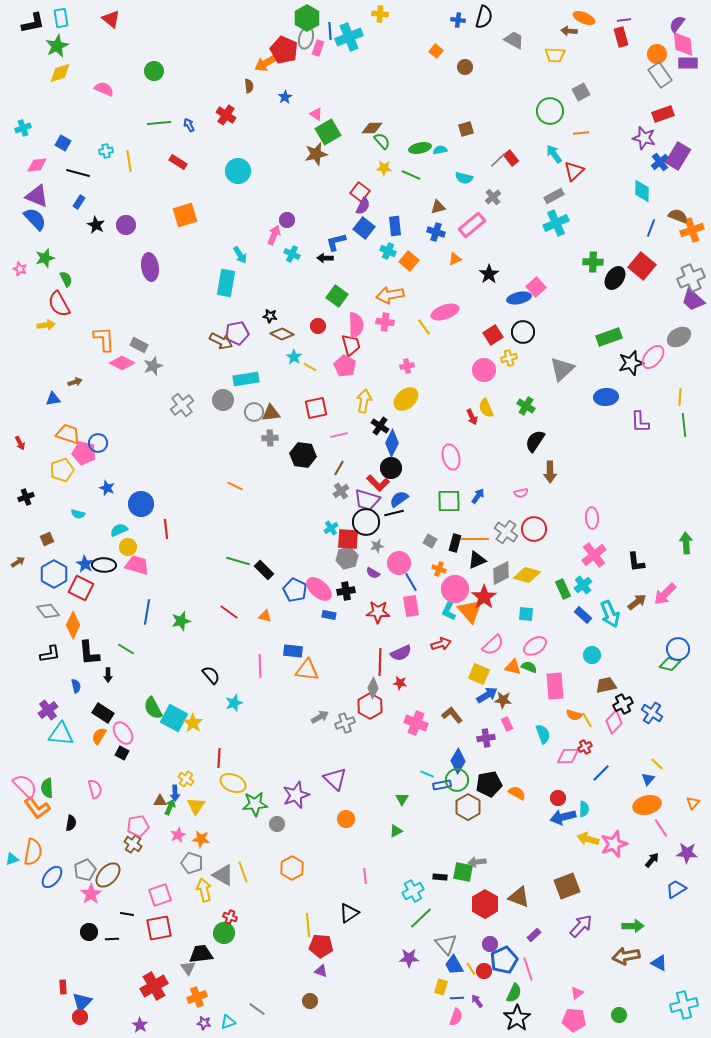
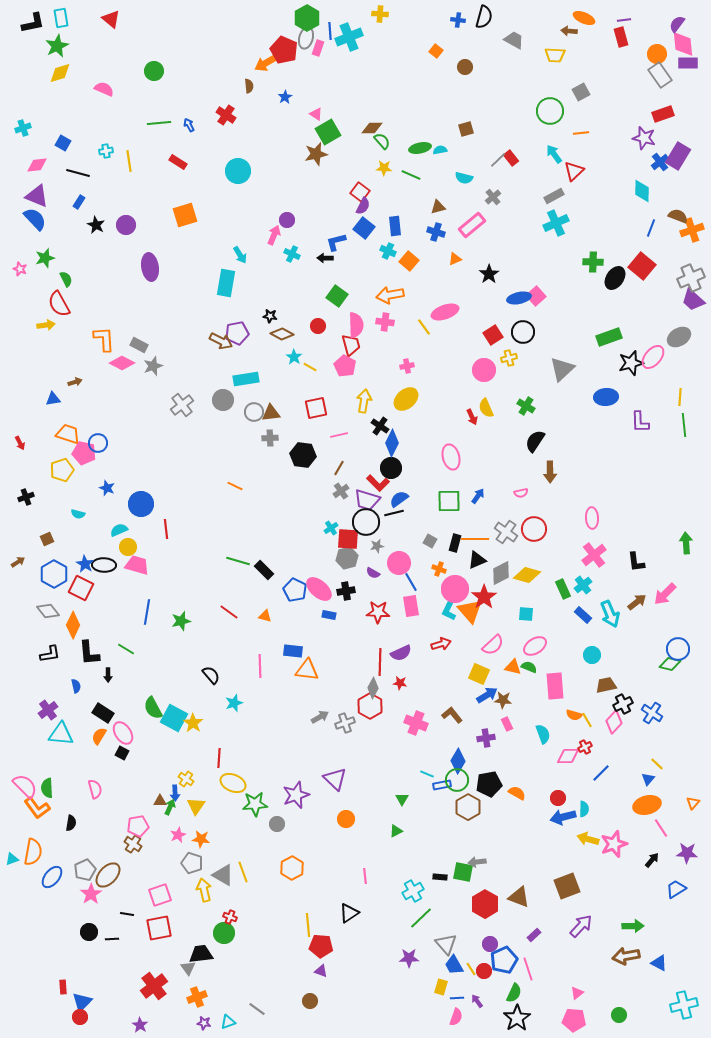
pink square at (536, 287): moved 9 px down
red cross at (154, 986): rotated 8 degrees counterclockwise
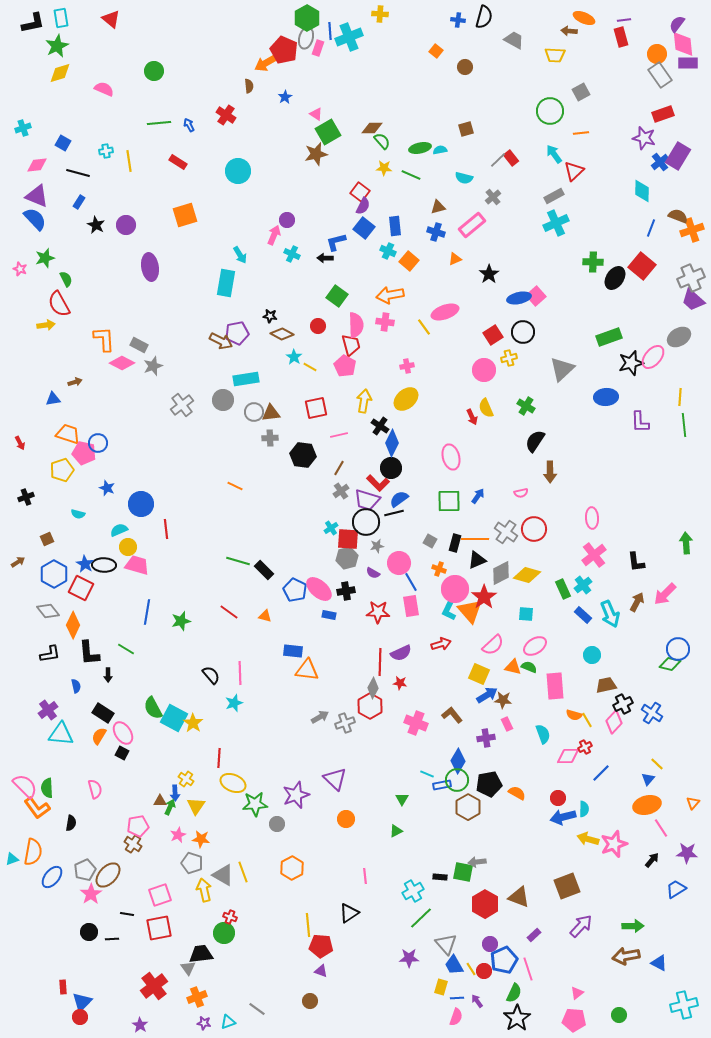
brown arrow at (637, 602): rotated 24 degrees counterclockwise
pink line at (260, 666): moved 20 px left, 7 px down
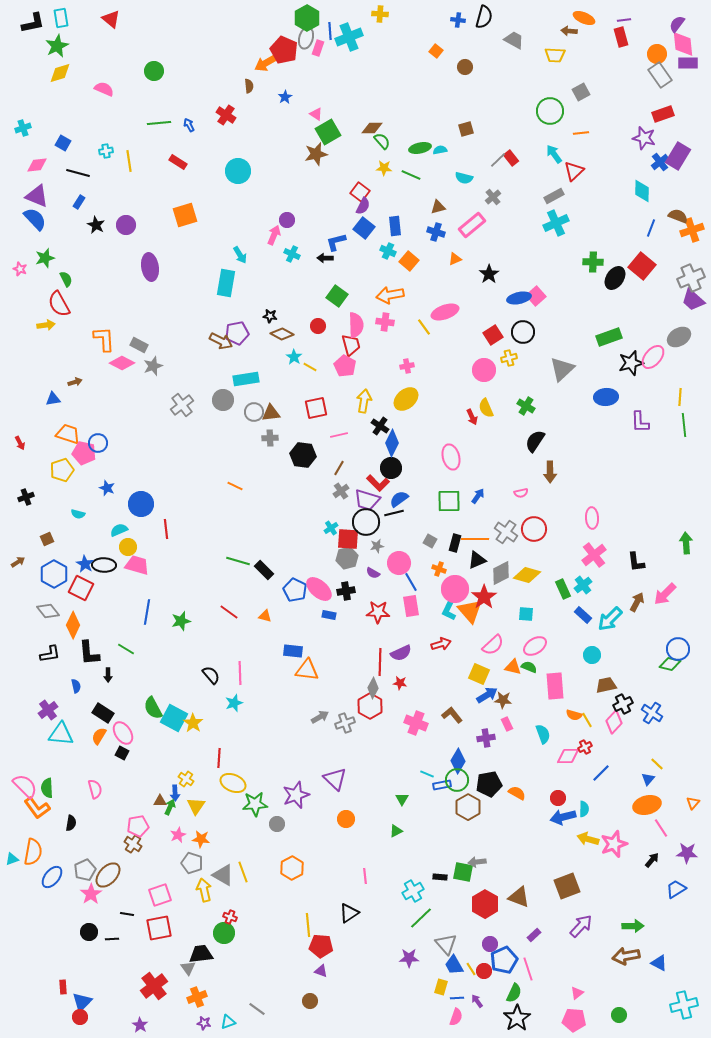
cyan arrow at (610, 614): moved 5 px down; rotated 68 degrees clockwise
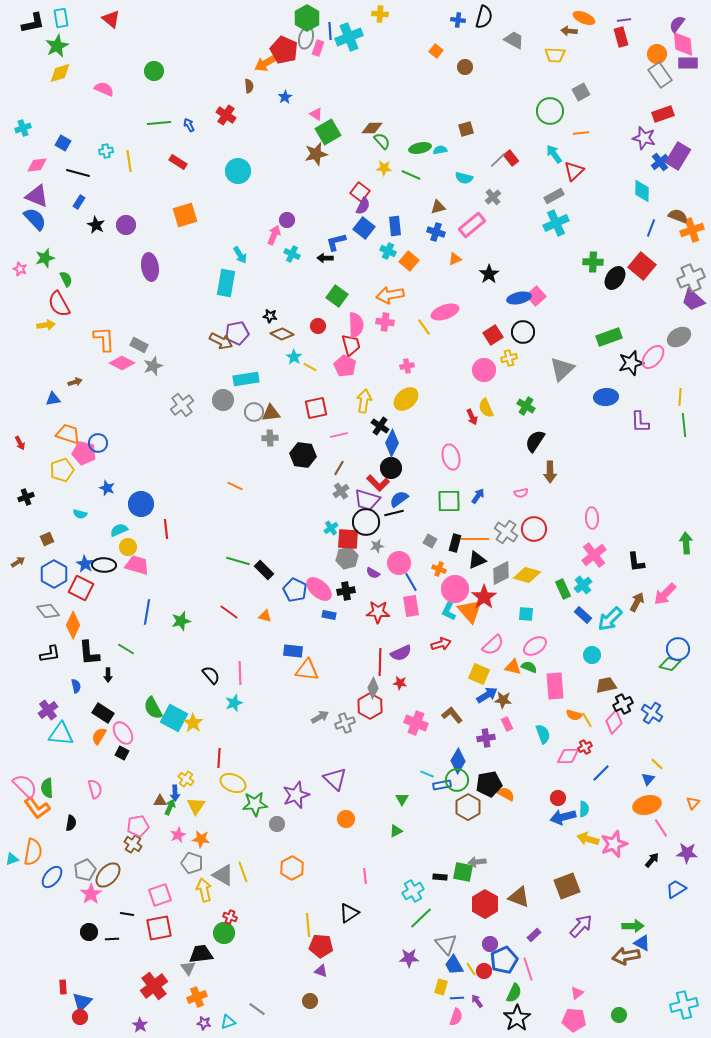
cyan semicircle at (78, 514): moved 2 px right
orange semicircle at (517, 793): moved 11 px left, 1 px down
blue triangle at (659, 963): moved 17 px left, 20 px up
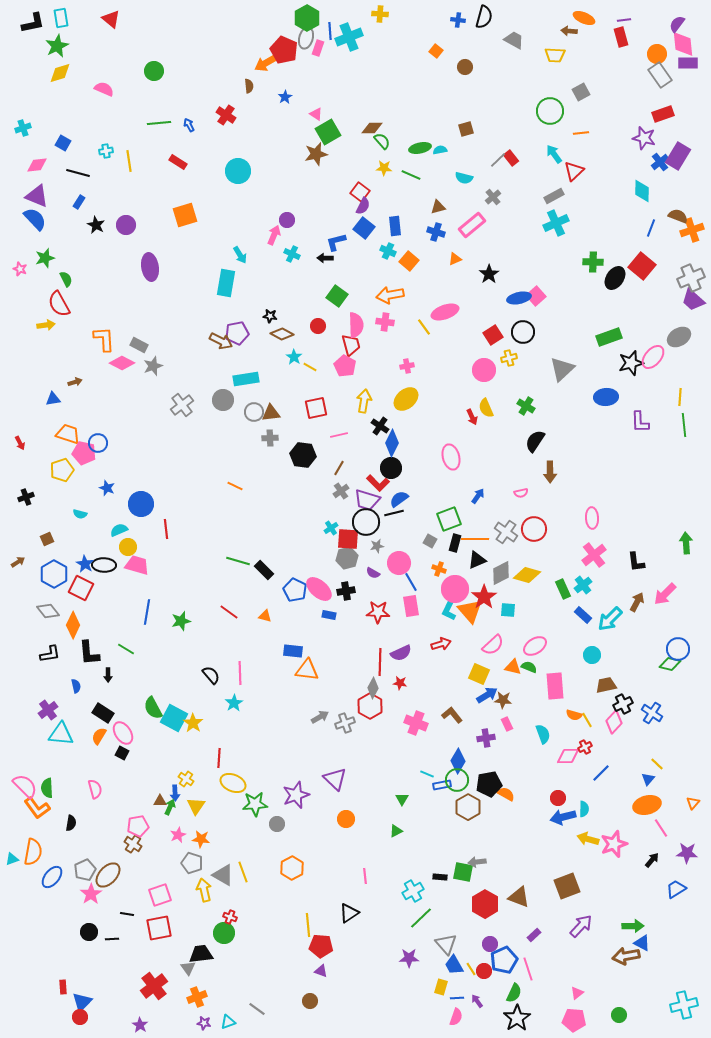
green square at (449, 501): moved 18 px down; rotated 20 degrees counterclockwise
cyan square at (526, 614): moved 18 px left, 4 px up
cyan star at (234, 703): rotated 12 degrees counterclockwise
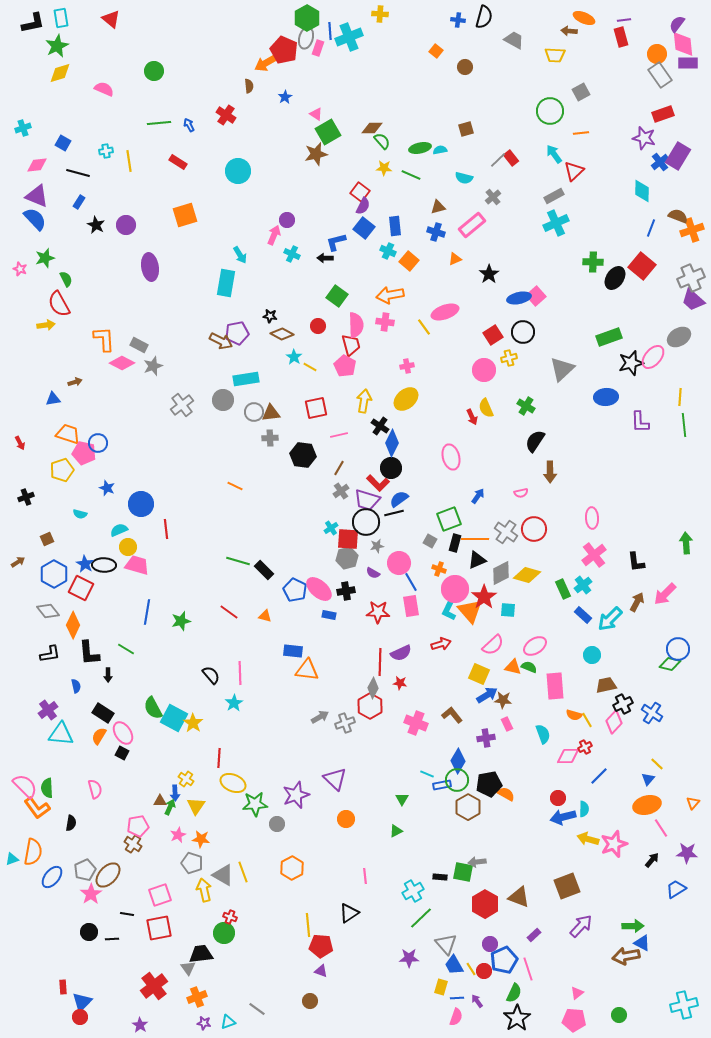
blue line at (601, 773): moved 2 px left, 3 px down
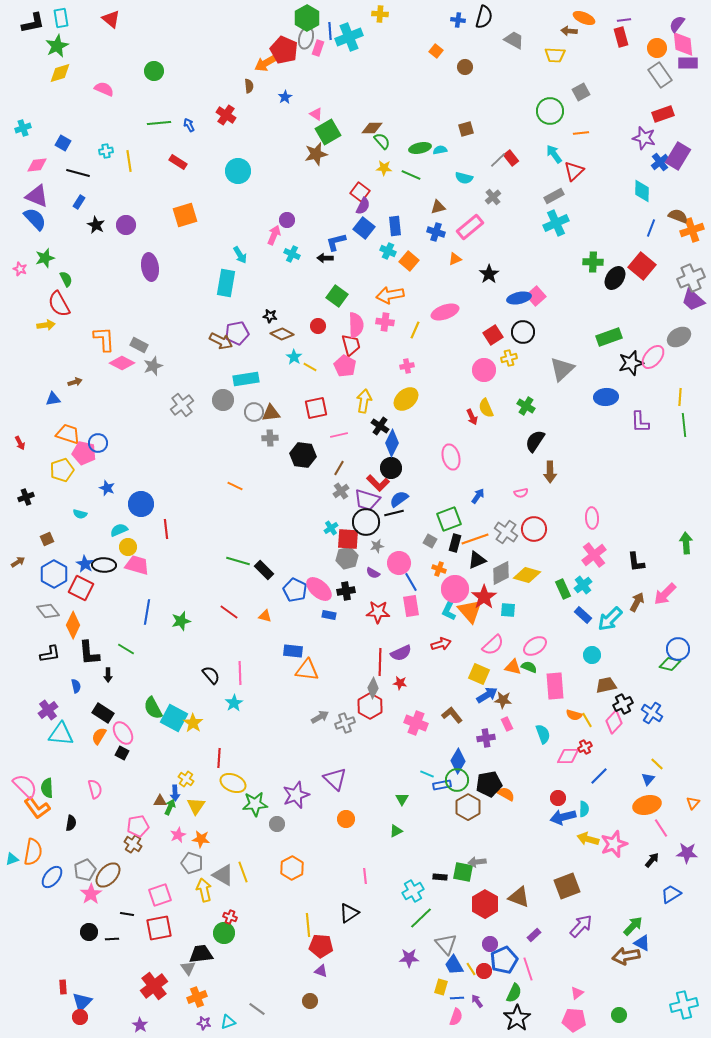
orange circle at (657, 54): moved 6 px up
pink rectangle at (472, 225): moved 2 px left, 2 px down
yellow line at (424, 327): moved 9 px left, 3 px down; rotated 60 degrees clockwise
orange line at (475, 539): rotated 20 degrees counterclockwise
blue trapezoid at (676, 889): moved 5 px left, 5 px down
green arrow at (633, 926): rotated 45 degrees counterclockwise
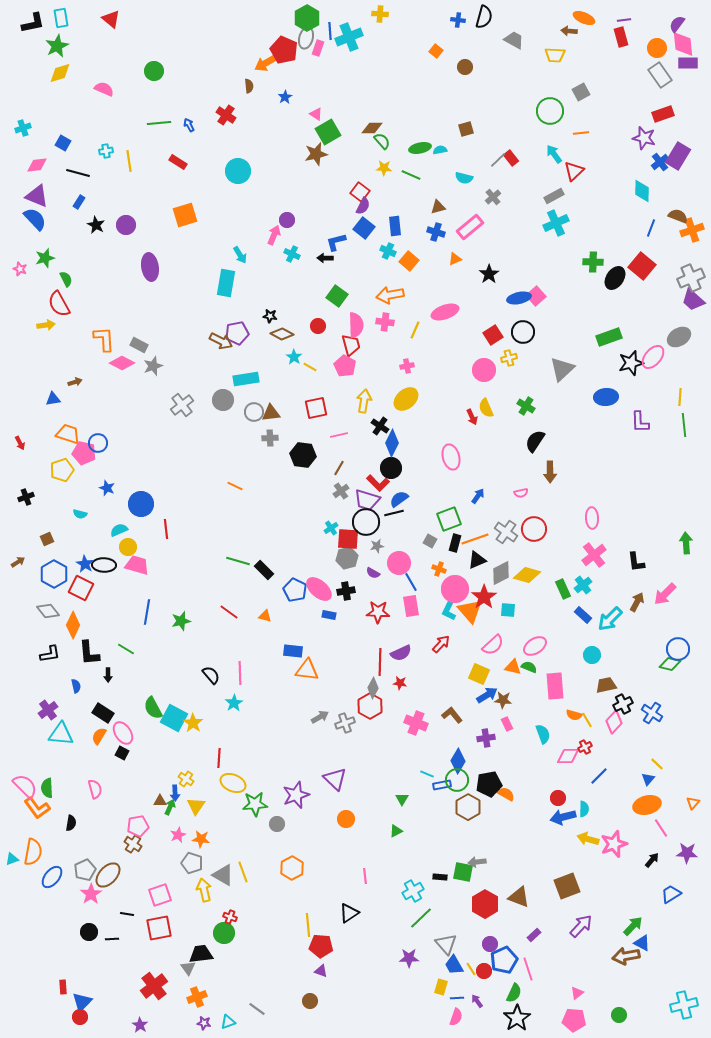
red arrow at (441, 644): rotated 30 degrees counterclockwise
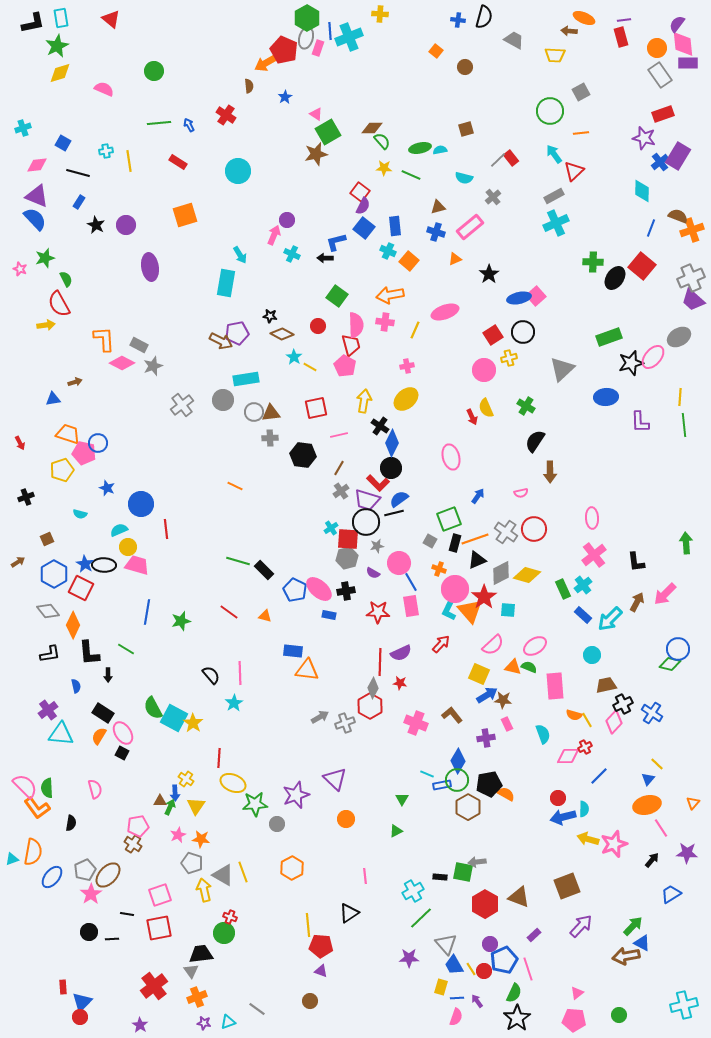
gray triangle at (188, 968): moved 3 px right, 3 px down
